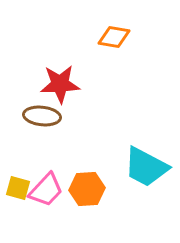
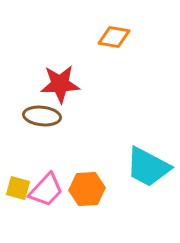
cyan trapezoid: moved 2 px right
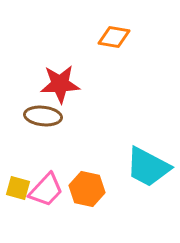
brown ellipse: moved 1 px right
orange hexagon: rotated 16 degrees clockwise
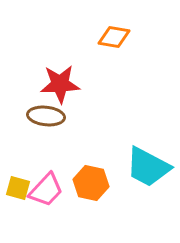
brown ellipse: moved 3 px right
orange hexagon: moved 4 px right, 6 px up
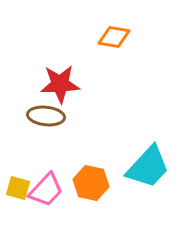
cyan trapezoid: rotated 75 degrees counterclockwise
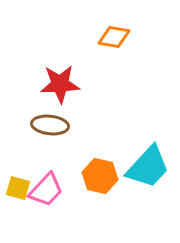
brown ellipse: moved 4 px right, 9 px down
orange hexagon: moved 9 px right, 7 px up
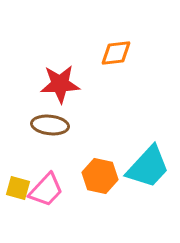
orange diamond: moved 2 px right, 16 px down; rotated 16 degrees counterclockwise
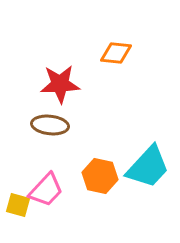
orange diamond: rotated 12 degrees clockwise
yellow square: moved 17 px down
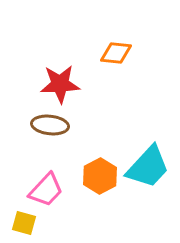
orange hexagon: rotated 20 degrees clockwise
yellow square: moved 6 px right, 18 px down
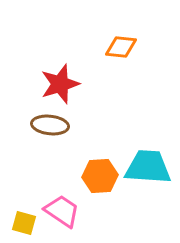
orange diamond: moved 5 px right, 6 px up
red star: rotated 15 degrees counterclockwise
cyan trapezoid: rotated 129 degrees counterclockwise
orange hexagon: rotated 24 degrees clockwise
pink trapezoid: moved 16 px right, 21 px down; rotated 99 degrees counterclockwise
